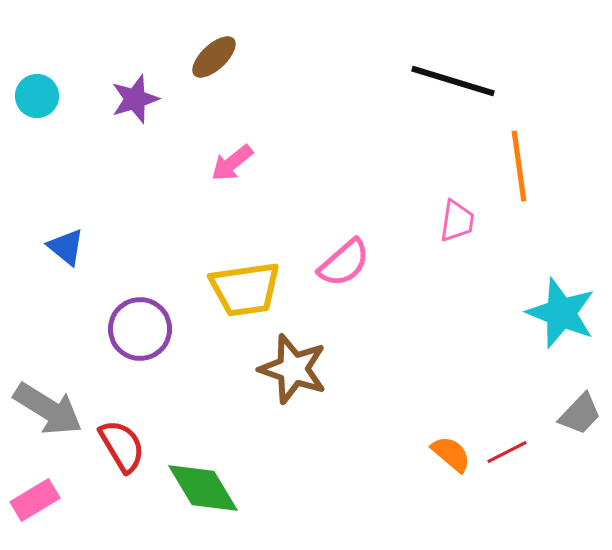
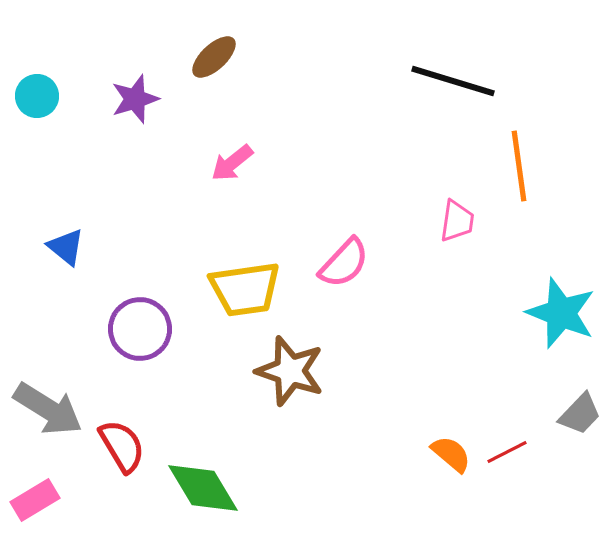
pink semicircle: rotated 6 degrees counterclockwise
brown star: moved 3 px left, 2 px down
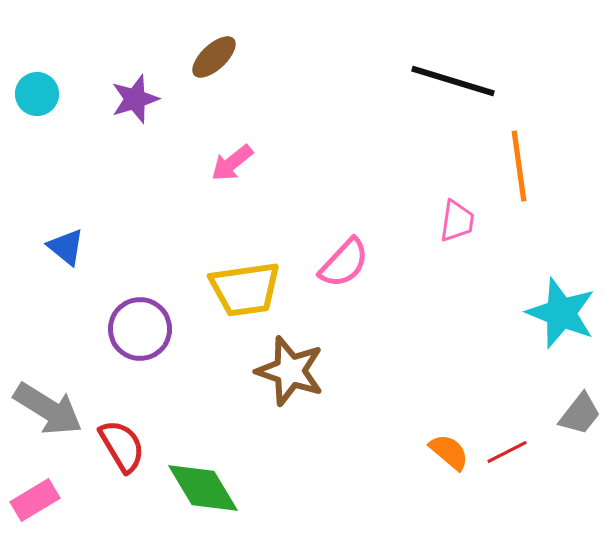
cyan circle: moved 2 px up
gray trapezoid: rotated 6 degrees counterclockwise
orange semicircle: moved 2 px left, 2 px up
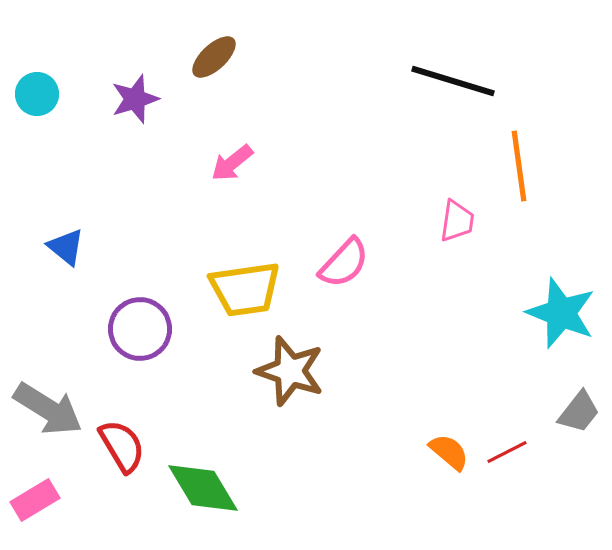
gray trapezoid: moved 1 px left, 2 px up
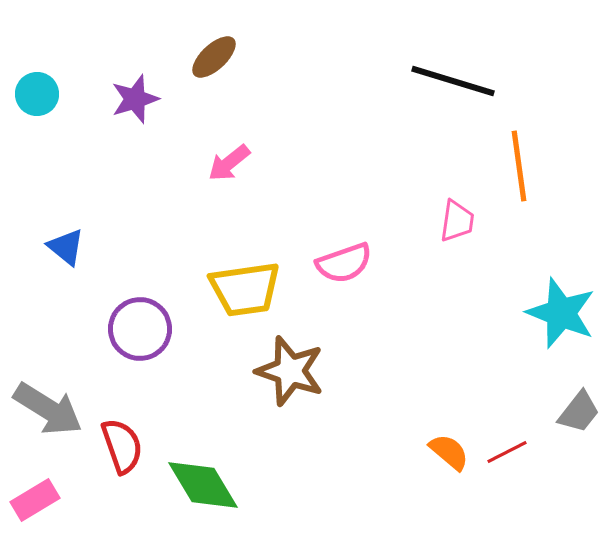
pink arrow: moved 3 px left
pink semicircle: rotated 28 degrees clockwise
red semicircle: rotated 12 degrees clockwise
green diamond: moved 3 px up
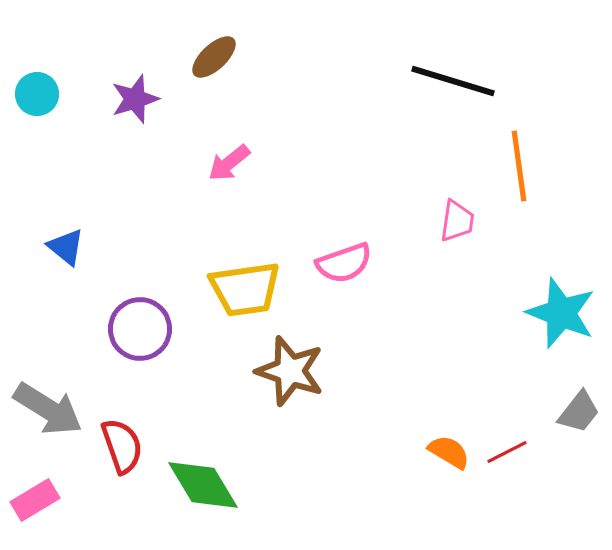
orange semicircle: rotated 9 degrees counterclockwise
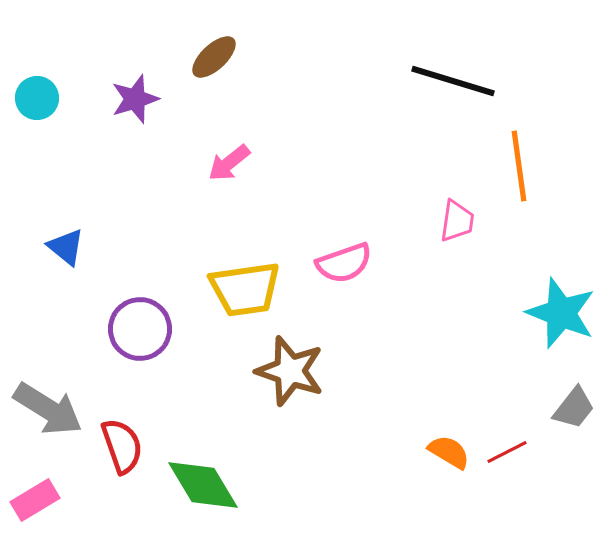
cyan circle: moved 4 px down
gray trapezoid: moved 5 px left, 4 px up
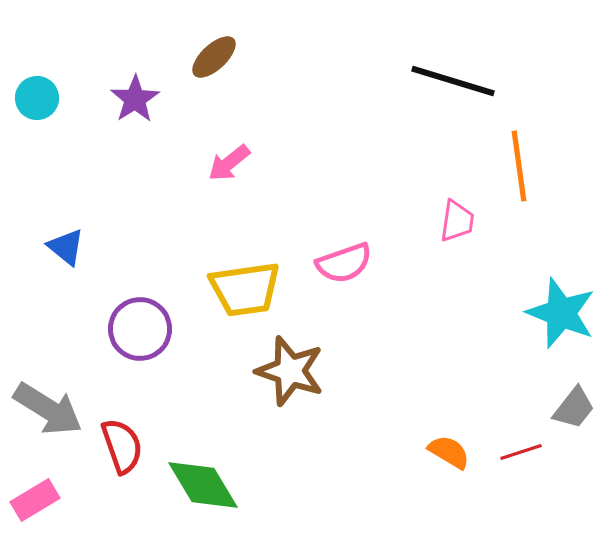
purple star: rotated 15 degrees counterclockwise
red line: moved 14 px right; rotated 9 degrees clockwise
